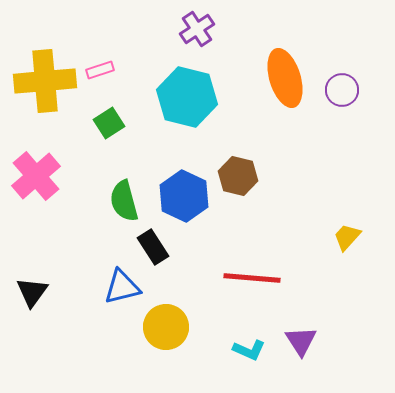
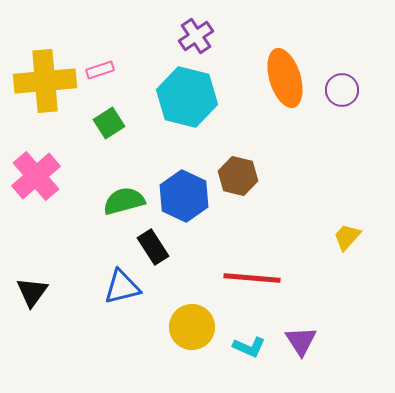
purple cross: moved 1 px left, 7 px down
green semicircle: rotated 90 degrees clockwise
yellow circle: moved 26 px right
cyan L-shape: moved 3 px up
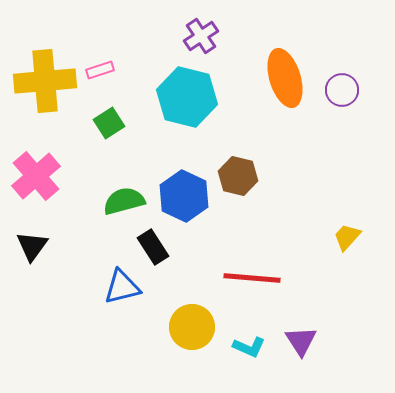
purple cross: moved 5 px right
black triangle: moved 46 px up
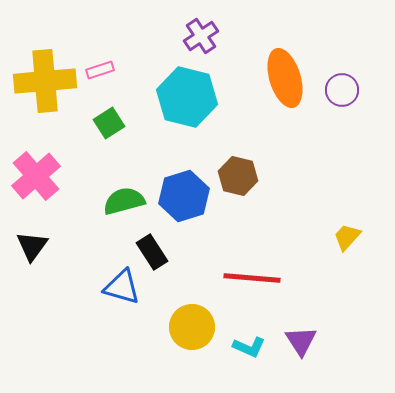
blue hexagon: rotated 18 degrees clockwise
black rectangle: moved 1 px left, 5 px down
blue triangle: rotated 30 degrees clockwise
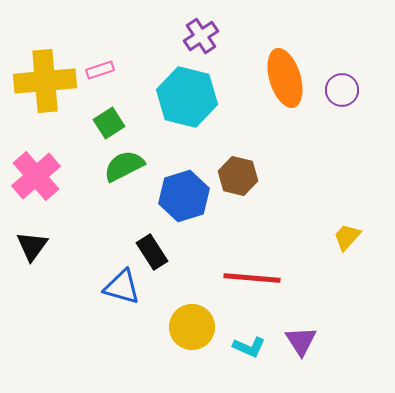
green semicircle: moved 35 px up; rotated 12 degrees counterclockwise
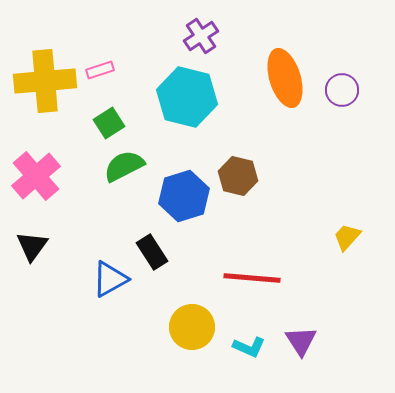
blue triangle: moved 12 px left, 8 px up; rotated 45 degrees counterclockwise
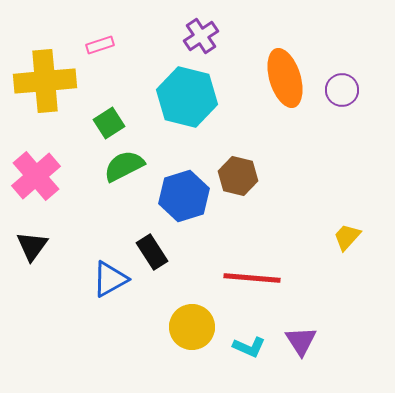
pink rectangle: moved 25 px up
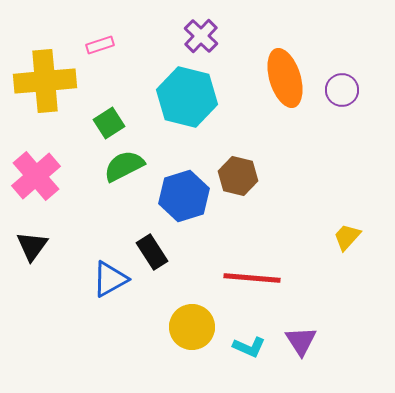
purple cross: rotated 12 degrees counterclockwise
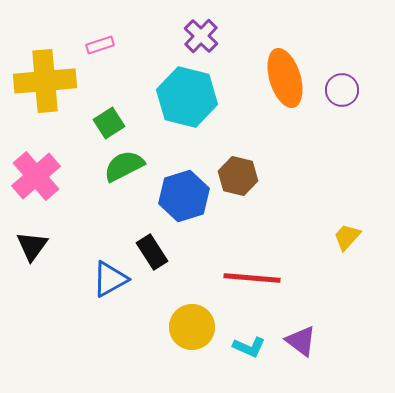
purple triangle: rotated 20 degrees counterclockwise
